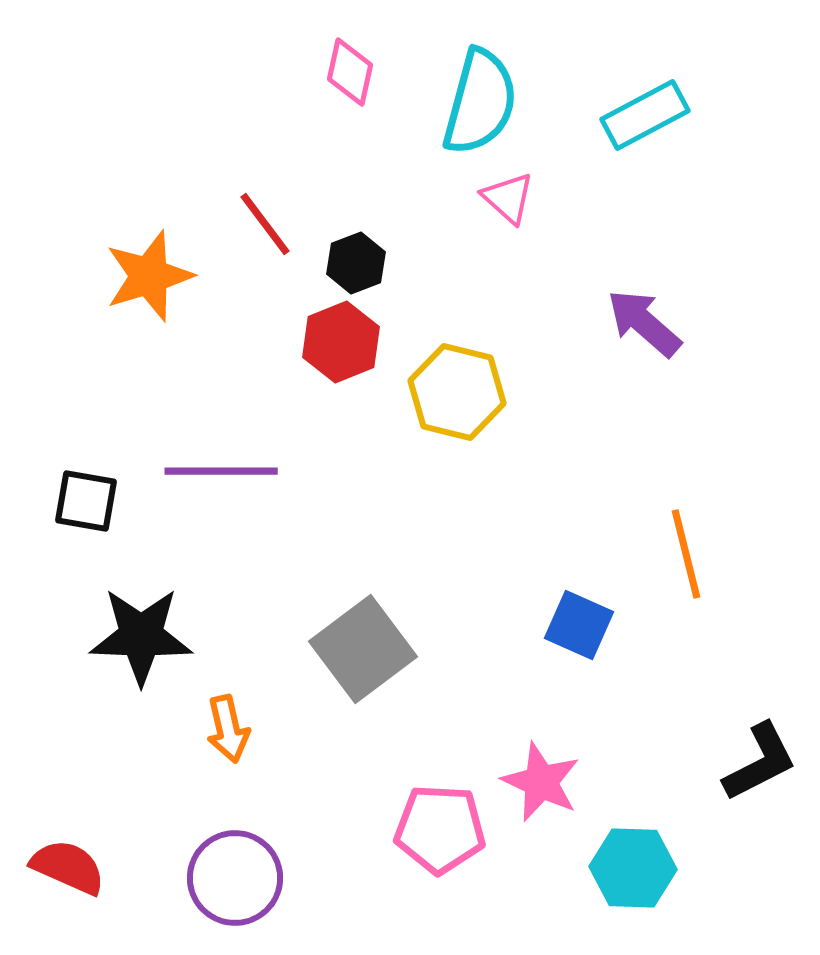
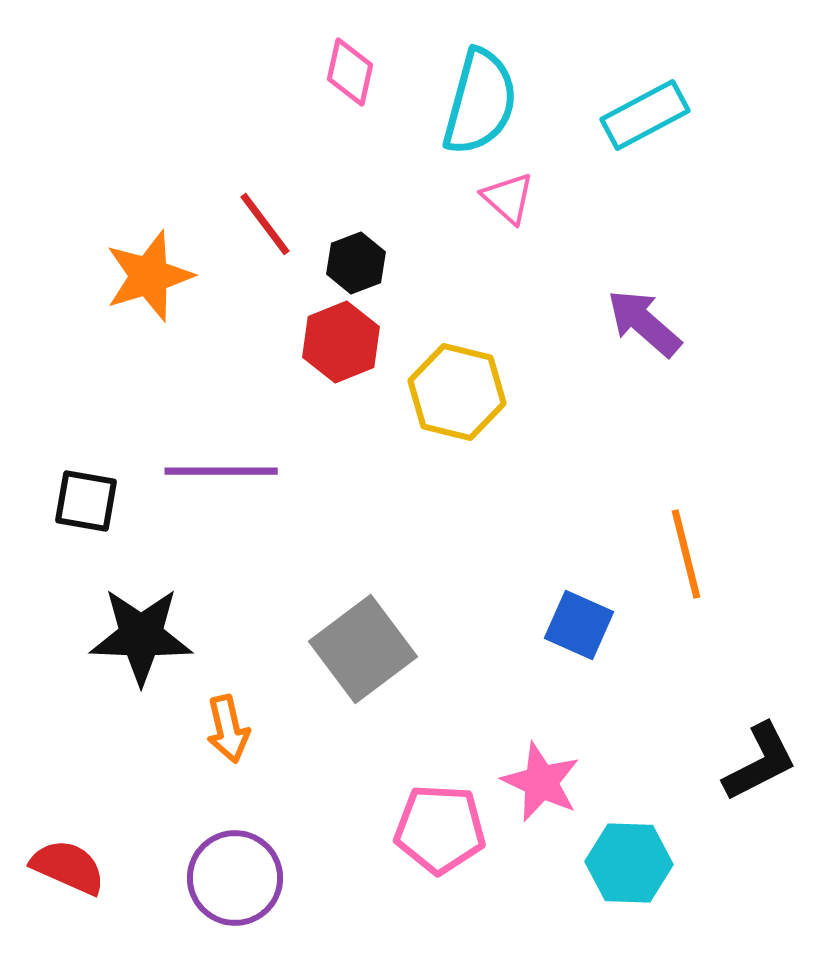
cyan hexagon: moved 4 px left, 5 px up
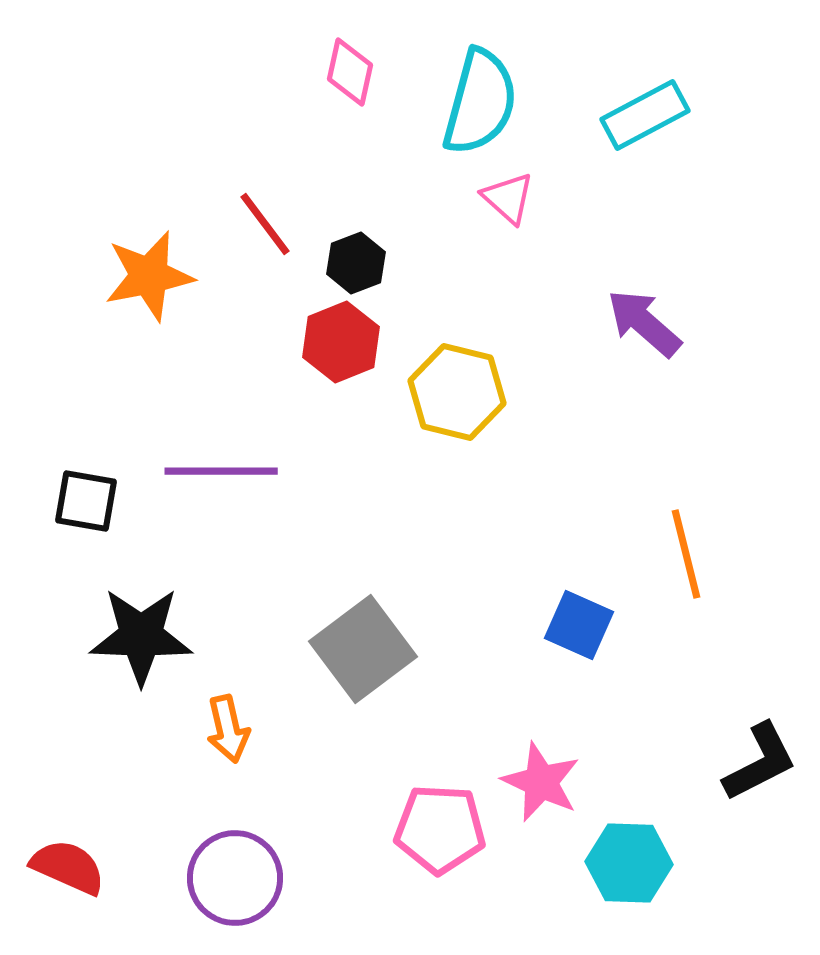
orange star: rotated 6 degrees clockwise
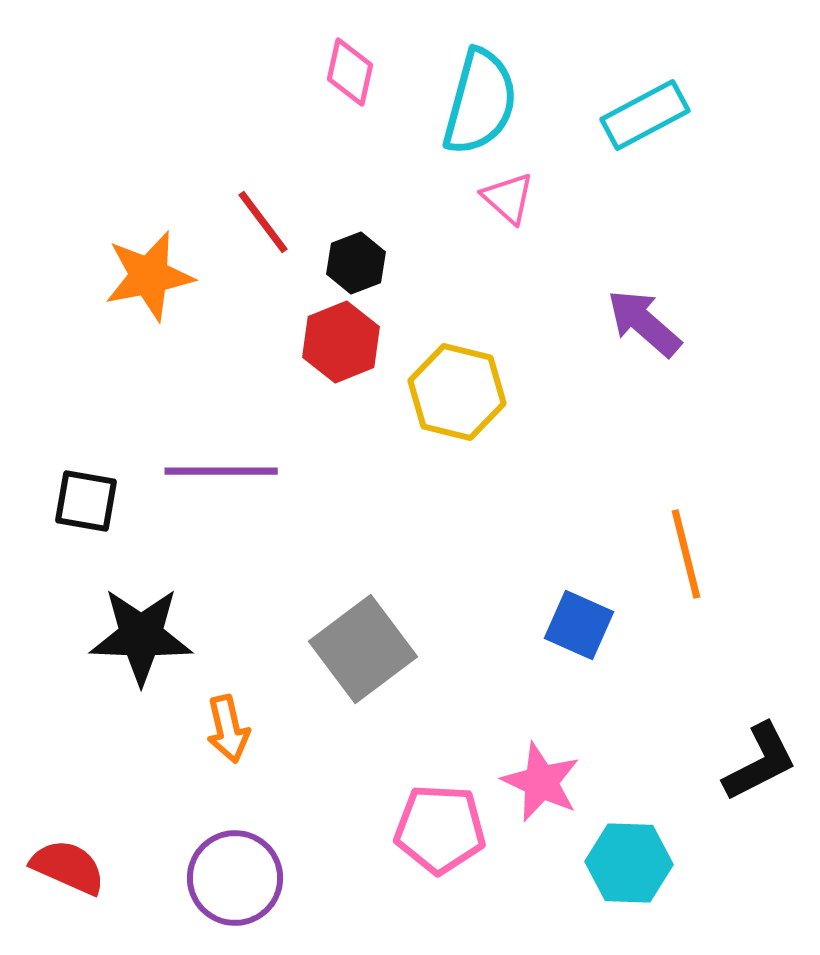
red line: moved 2 px left, 2 px up
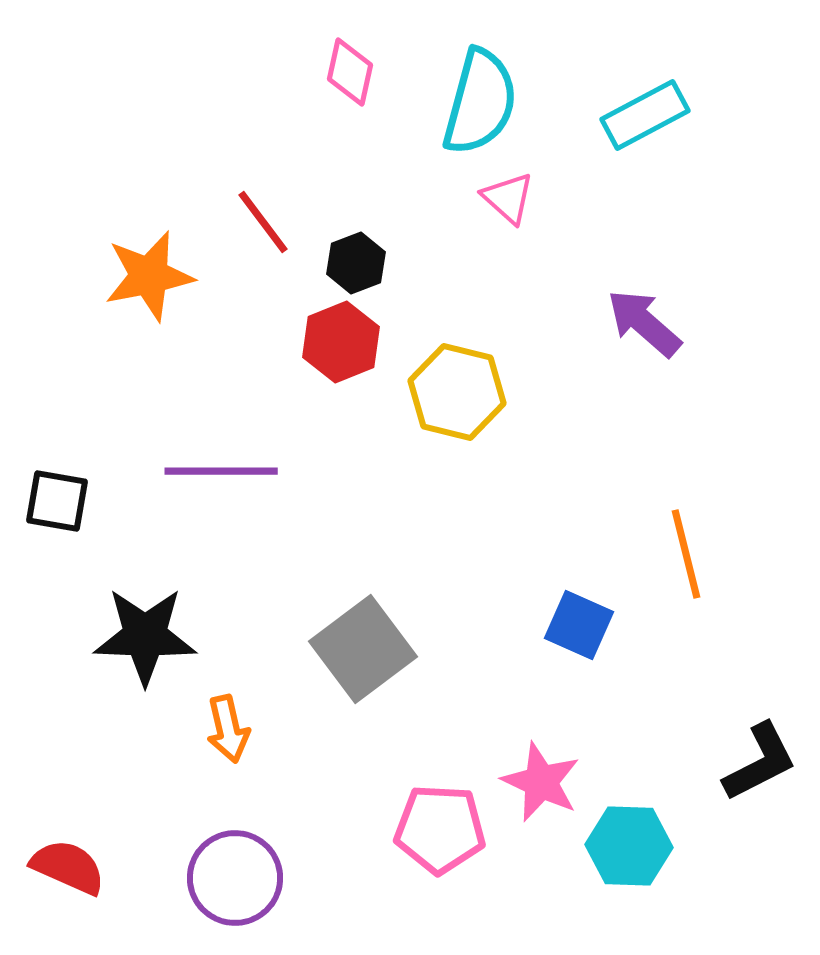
black square: moved 29 px left
black star: moved 4 px right
cyan hexagon: moved 17 px up
